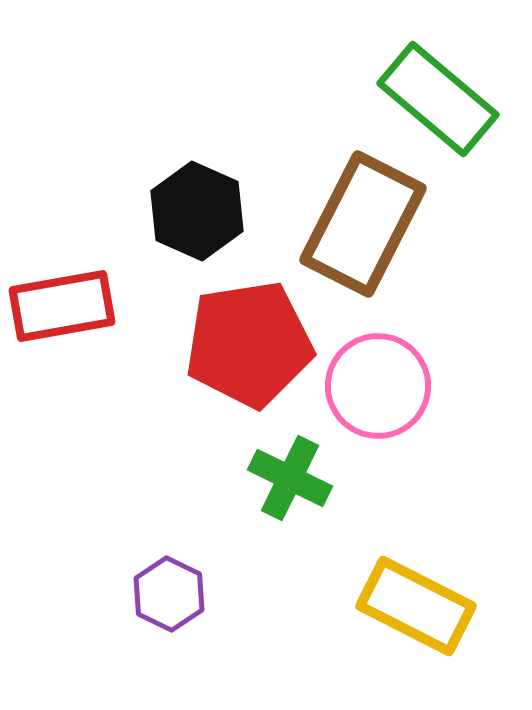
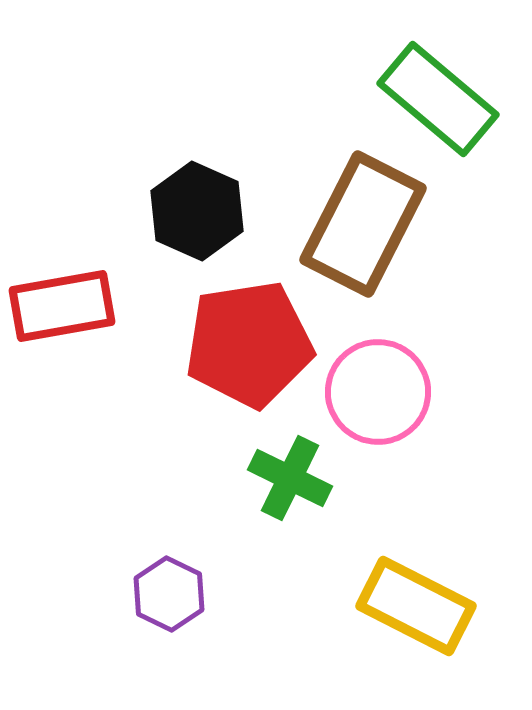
pink circle: moved 6 px down
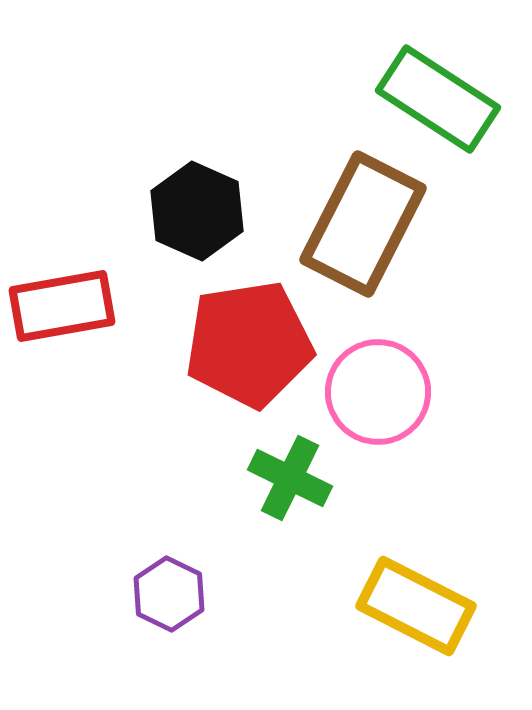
green rectangle: rotated 7 degrees counterclockwise
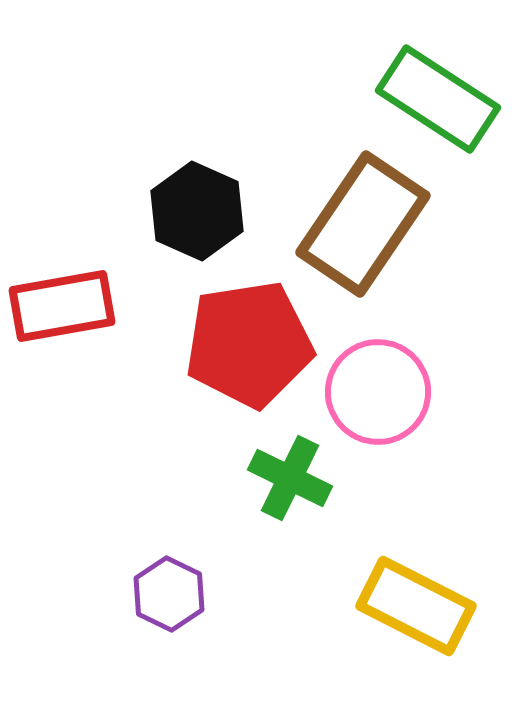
brown rectangle: rotated 7 degrees clockwise
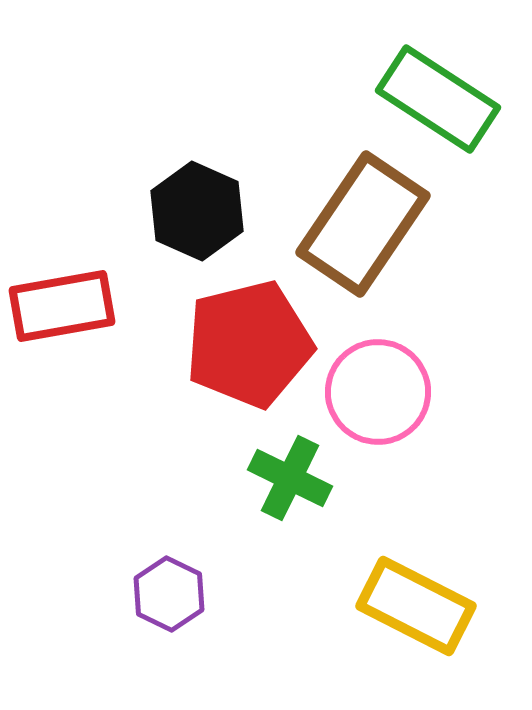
red pentagon: rotated 5 degrees counterclockwise
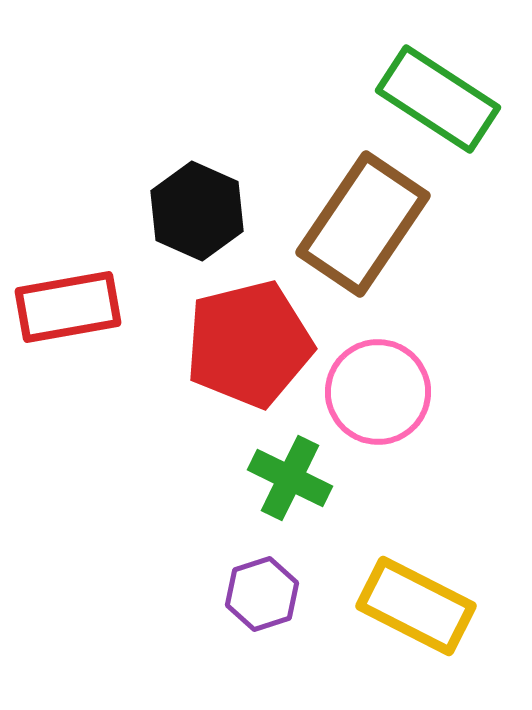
red rectangle: moved 6 px right, 1 px down
purple hexagon: moved 93 px right; rotated 16 degrees clockwise
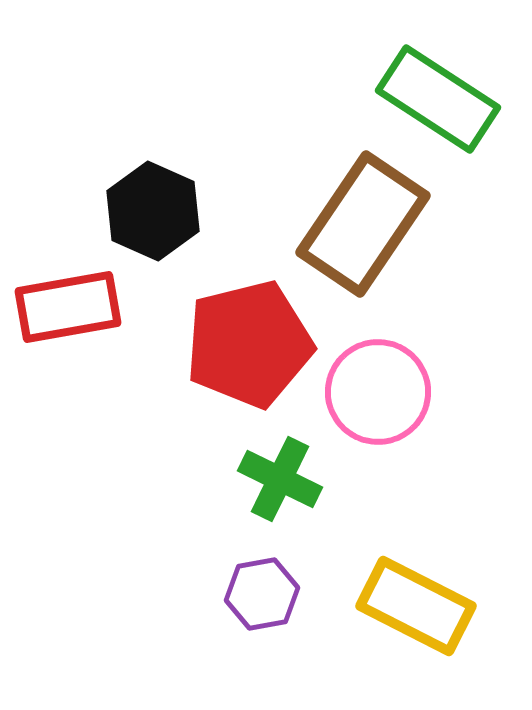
black hexagon: moved 44 px left
green cross: moved 10 px left, 1 px down
purple hexagon: rotated 8 degrees clockwise
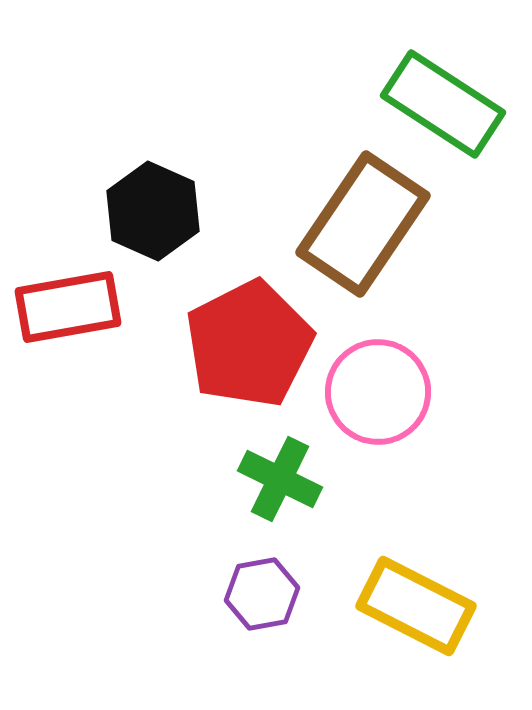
green rectangle: moved 5 px right, 5 px down
red pentagon: rotated 13 degrees counterclockwise
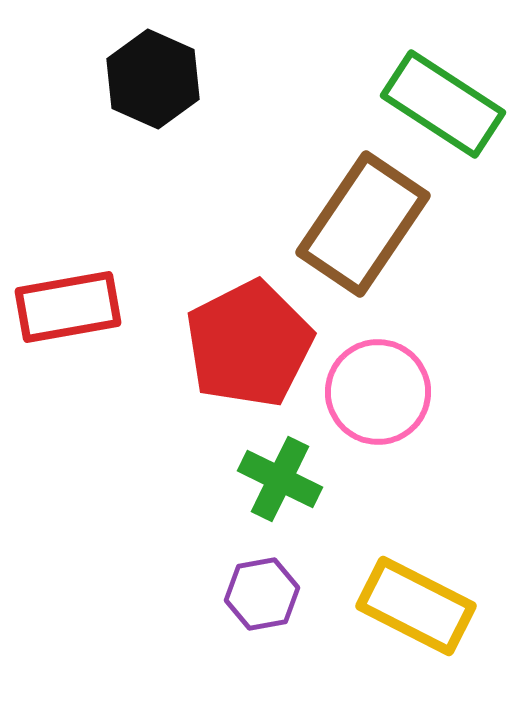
black hexagon: moved 132 px up
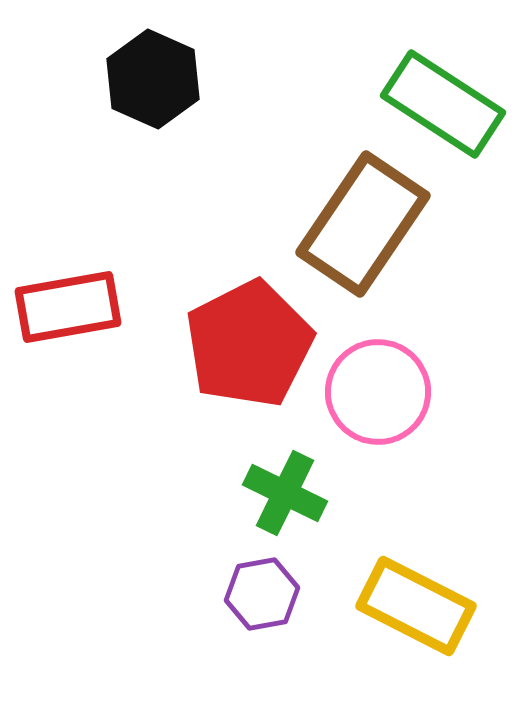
green cross: moved 5 px right, 14 px down
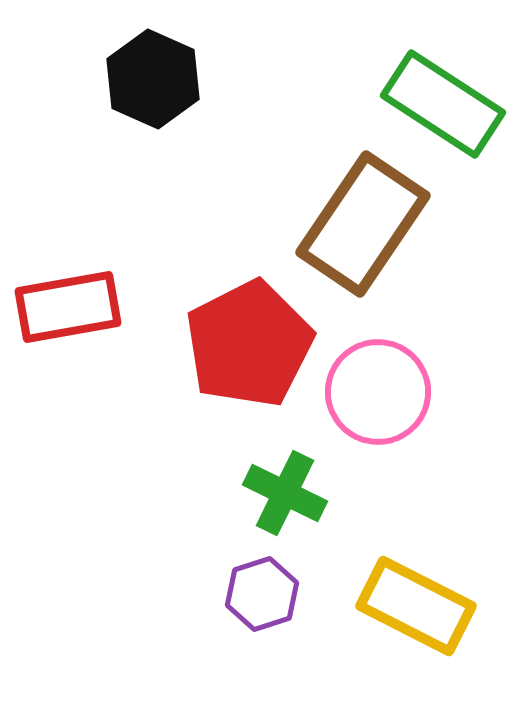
purple hexagon: rotated 8 degrees counterclockwise
